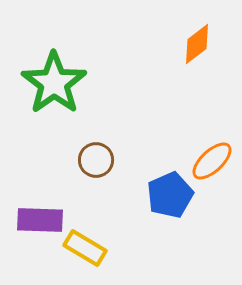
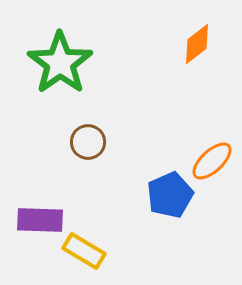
green star: moved 6 px right, 20 px up
brown circle: moved 8 px left, 18 px up
yellow rectangle: moved 1 px left, 3 px down
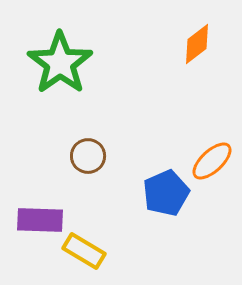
brown circle: moved 14 px down
blue pentagon: moved 4 px left, 2 px up
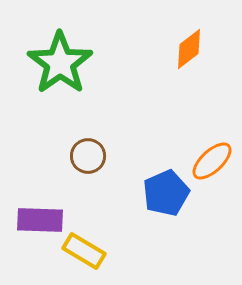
orange diamond: moved 8 px left, 5 px down
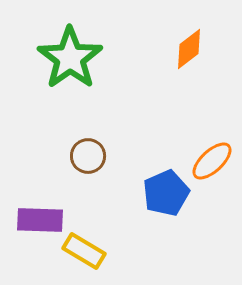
green star: moved 10 px right, 5 px up
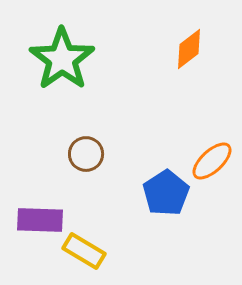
green star: moved 8 px left, 1 px down
brown circle: moved 2 px left, 2 px up
blue pentagon: rotated 9 degrees counterclockwise
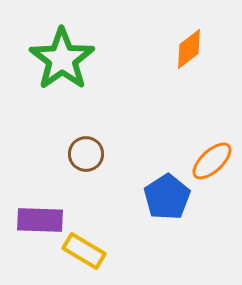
blue pentagon: moved 1 px right, 4 px down
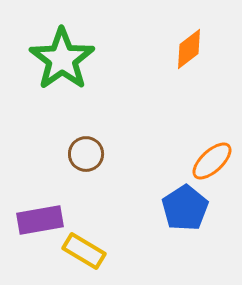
blue pentagon: moved 18 px right, 11 px down
purple rectangle: rotated 12 degrees counterclockwise
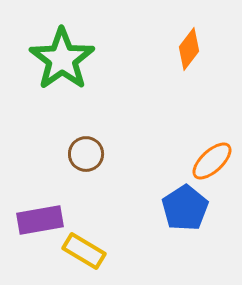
orange diamond: rotated 15 degrees counterclockwise
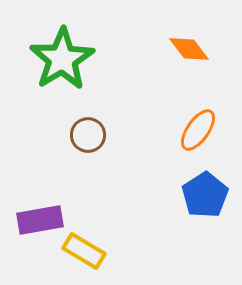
orange diamond: rotated 75 degrees counterclockwise
green star: rotated 4 degrees clockwise
brown circle: moved 2 px right, 19 px up
orange ellipse: moved 14 px left, 31 px up; rotated 12 degrees counterclockwise
blue pentagon: moved 20 px right, 13 px up
